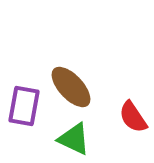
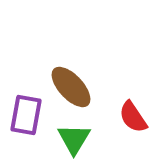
purple rectangle: moved 2 px right, 9 px down
green triangle: rotated 36 degrees clockwise
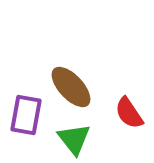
red semicircle: moved 4 px left, 4 px up
green triangle: rotated 9 degrees counterclockwise
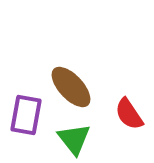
red semicircle: moved 1 px down
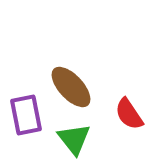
purple rectangle: rotated 21 degrees counterclockwise
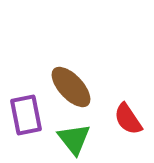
red semicircle: moved 1 px left, 5 px down
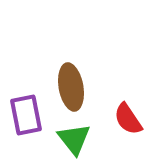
brown ellipse: rotated 33 degrees clockwise
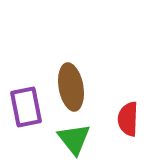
purple rectangle: moved 8 px up
red semicircle: rotated 36 degrees clockwise
